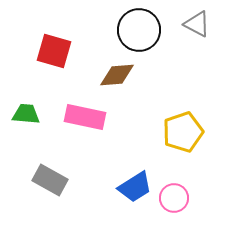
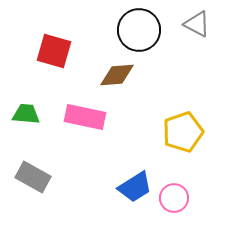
gray rectangle: moved 17 px left, 3 px up
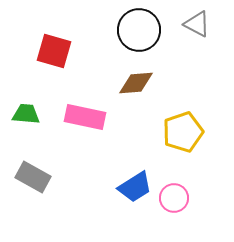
brown diamond: moved 19 px right, 8 px down
